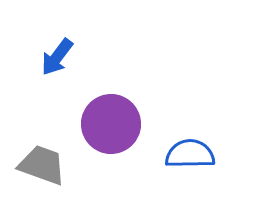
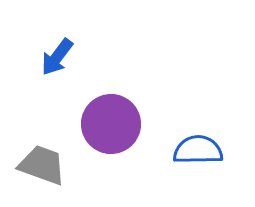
blue semicircle: moved 8 px right, 4 px up
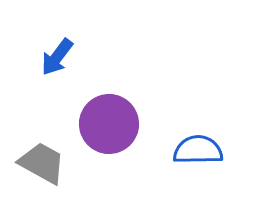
purple circle: moved 2 px left
gray trapezoid: moved 2 px up; rotated 9 degrees clockwise
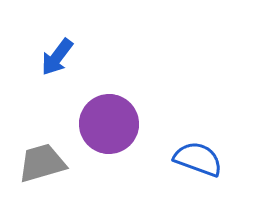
blue semicircle: moved 9 px down; rotated 21 degrees clockwise
gray trapezoid: rotated 45 degrees counterclockwise
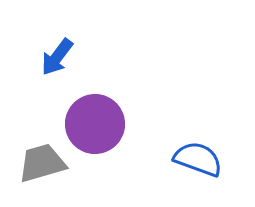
purple circle: moved 14 px left
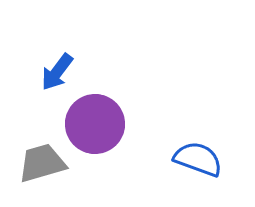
blue arrow: moved 15 px down
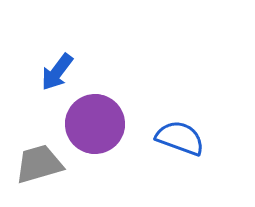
blue semicircle: moved 18 px left, 21 px up
gray trapezoid: moved 3 px left, 1 px down
